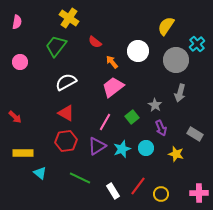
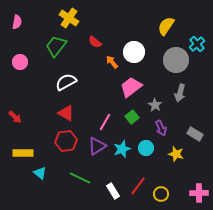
white circle: moved 4 px left, 1 px down
pink trapezoid: moved 18 px right
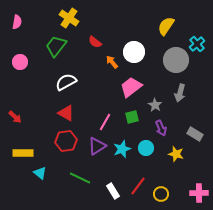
green square: rotated 24 degrees clockwise
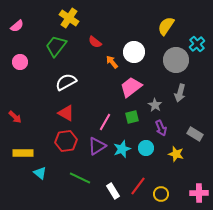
pink semicircle: moved 4 px down; rotated 40 degrees clockwise
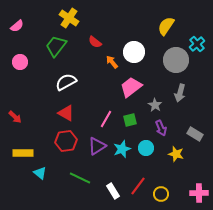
green square: moved 2 px left, 3 px down
pink line: moved 1 px right, 3 px up
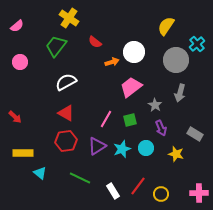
orange arrow: rotated 112 degrees clockwise
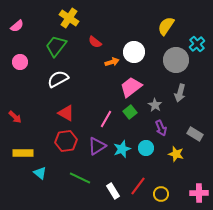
white semicircle: moved 8 px left, 3 px up
green square: moved 8 px up; rotated 24 degrees counterclockwise
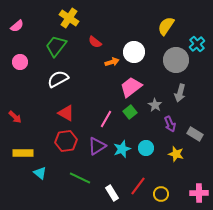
purple arrow: moved 9 px right, 4 px up
white rectangle: moved 1 px left, 2 px down
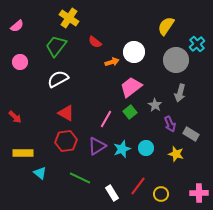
gray rectangle: moved 4 px left
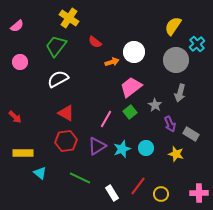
yellow semicircle: moved 7 px right
